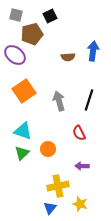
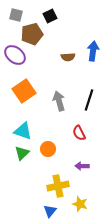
blue triangle: moved 3 px down
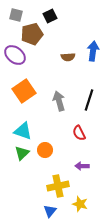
orange circle: moved 3 px left, 1 px down
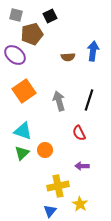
yellow star: rotated 14 degrees clockwise
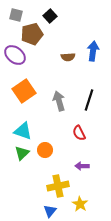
black square: rotated 16 degrees counterclockwise
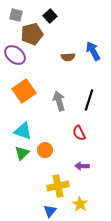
blue arrow: rotated 36 degrees counterclockwise
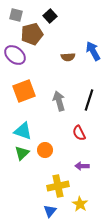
orange square: rotated 15 degrees clockwise
